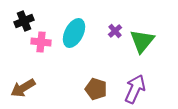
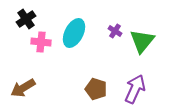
black cross: moved 2 px right, 2 px up; rotated 12 degrees counterclockwise
purple cross: rotated 16 degrees counterclockwise
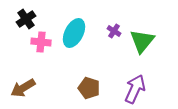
purple cross: moved 1 px left
brown pentagon: moved 7 px left, 1 px up
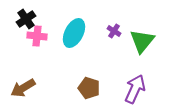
pink cross: moved 4 px left, 6 px up
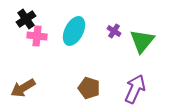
cyan ellipse: moved 2 px up
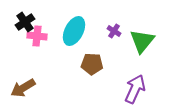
black cross: moved 1 px left, 3 px down
brown pentagon: moved 3 px right, 24 px up; rotated 15 degrees counterclockwise
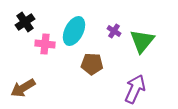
pink cross: moved 8 px right, 8 px down
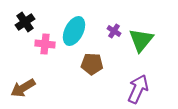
green triangle: moved 1 px left, 1 px up
purple arrow: moved 3 px right
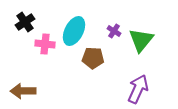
brown pentagon: moved 1 px right, 6 px up
brown arrow: moved 3 px down; rotated 30 degrees clockwise
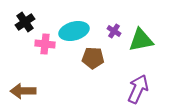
cyan ellipse: rotated 48 degrees clockwise
green triangle: rotated 40 degrees clockwise
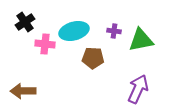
purple cross: rotated 24 degrees counterclockwise
